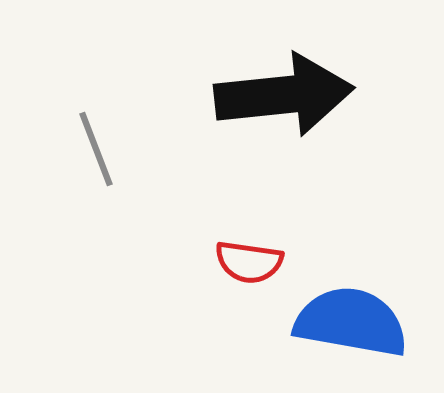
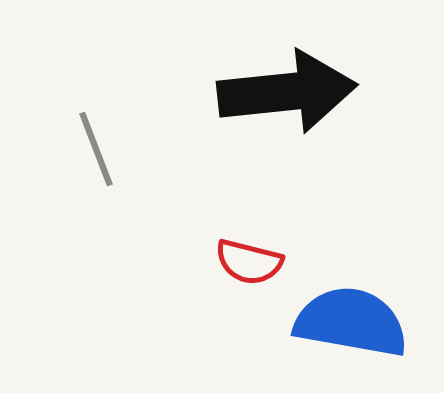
black arrow: moved 3 px right, 3 px up
red semicircle: rotated 6 degrees clockwise
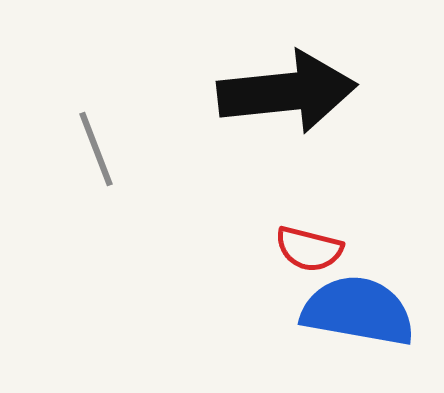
red semicircle: moved 60 px right, 13 px up
blue semicircle: moved 7 px right, 11 px up
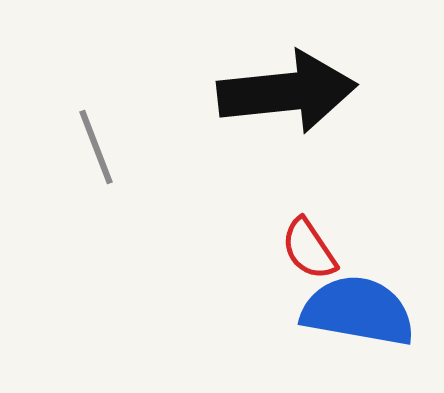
gray line: moved 2 px up
red semicircle: rotated 42 degrees clockwise
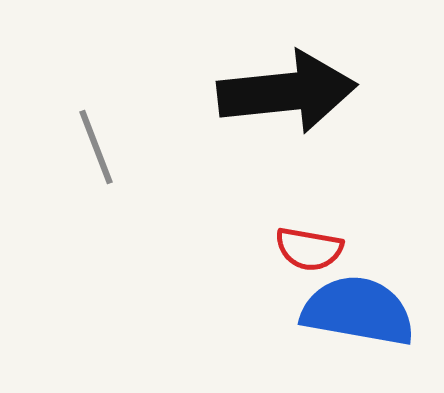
red semicircle: rotated 46 degrees counterclockwise
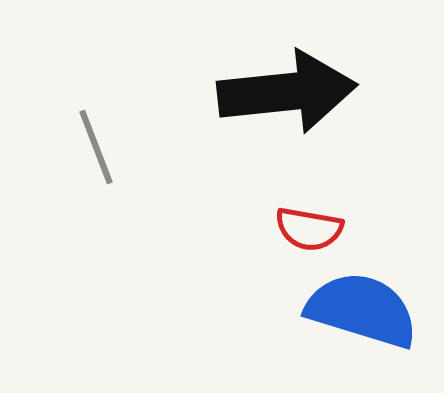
red semicircle: moved 20 px up
blue semicircle: moved 4 px right, 1 px up; rotated 7 degrees clockwise
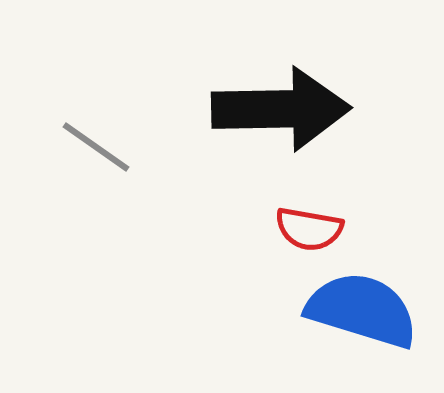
black arrow: moved 6 px left, 17 px down; rotated 5 degrees clockwise
gray line: rotated 34 degrees counterclockwise
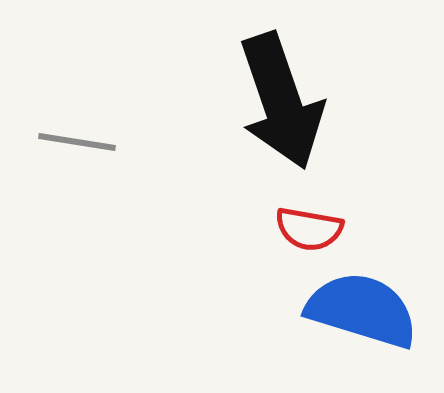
black arrow: moved 8 px up; rotated 72 degrees clockwise
gray line: moved 19 px left, 5 px up; rotated 26 degrees counterclockwise
